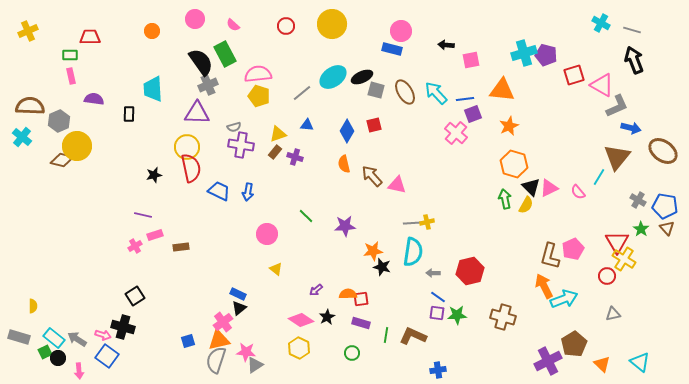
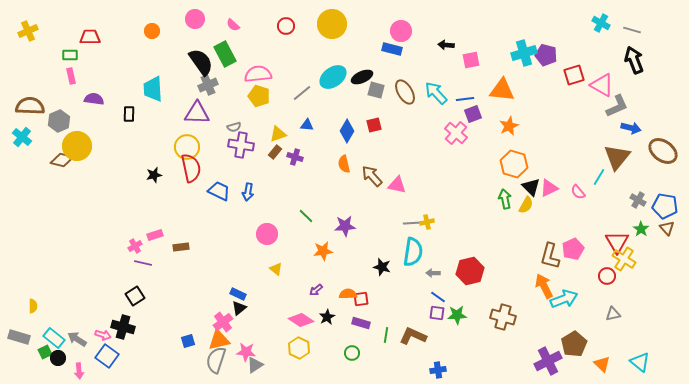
purple line at (143, 215): moved 48 px down
orange star at (373, 251): moved 50 px left
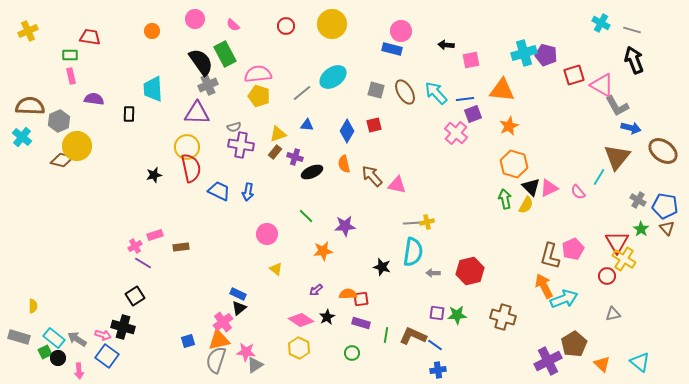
red trapezoid at (90, 37): rotated 10 degrees clockwise
black ellipse at (362, 77): moved 50 px left, 95 px down
gray L-shape at (617, 106): rotated 85 degrees clockwise
purple line at (143, 263): rotated 18 degrees clockwise
blue line at (438, 297): moved 3 px left, 48 px down
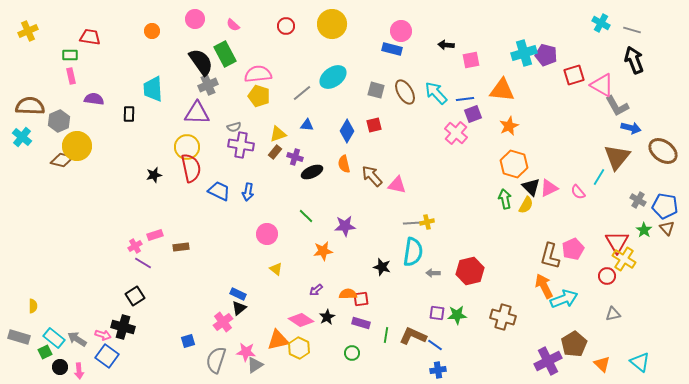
green star at (641, 229): moved 3 px right, 1 px down
orange triangle at (219, 340): moved 59 px right
black circle at (58, 358): moved 2 px right, 9 px down
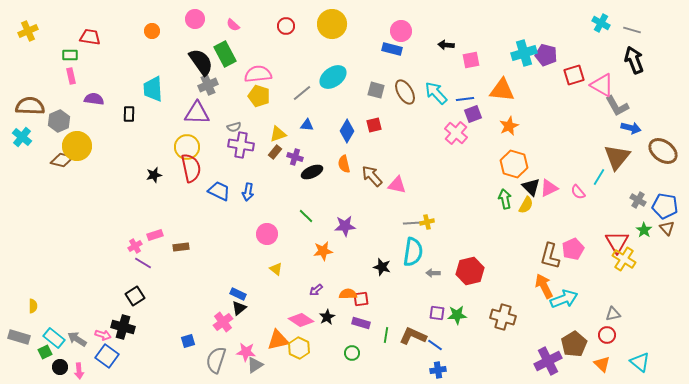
red circle at (607, 276): moved 59 px down
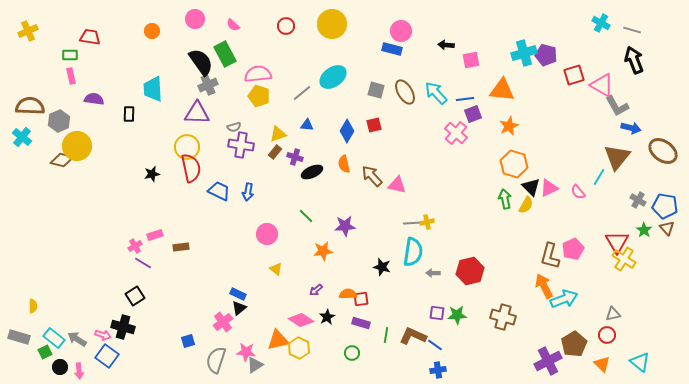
black star at (154, 175): moved 2 px left, 1 px up
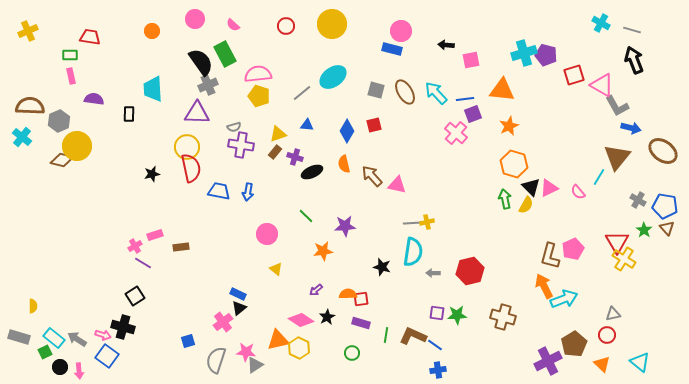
blue trapezoid at (219, 191): rotated 15 degrees counterclockwise
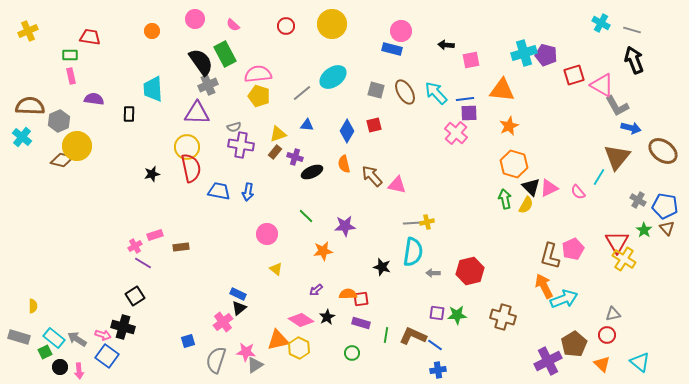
purple square at (473, 114): moved 4 px left, 1 px up; rotated 18 degrees clockwise
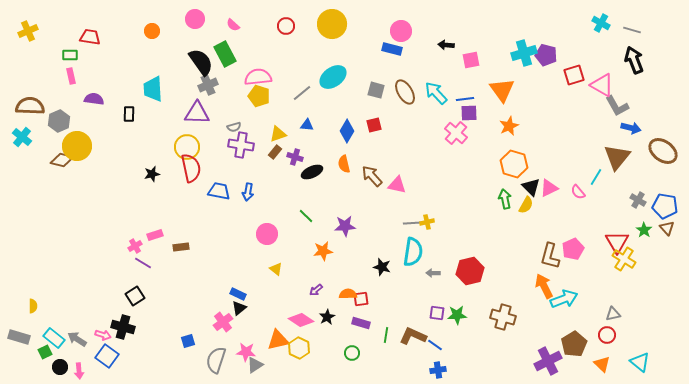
pink semicircle at (258, 74): moved 3 px down
orange triangle at (502, 90): rotated 48 degrees clockwise
cyan line at (599, 177): moved 3 px left
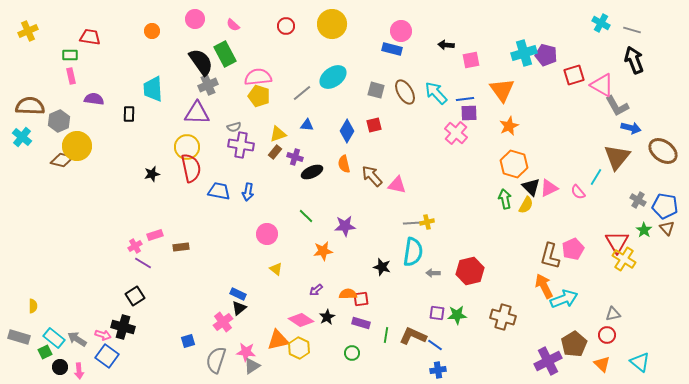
gray triangle at (255, 365): moved 3 px left, 1 px down
